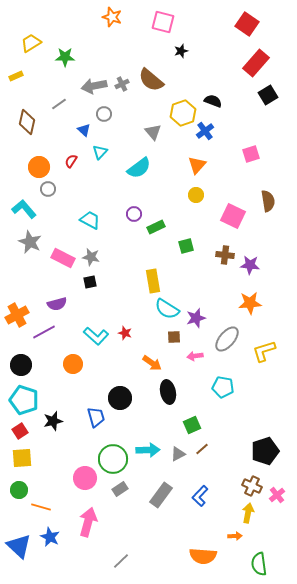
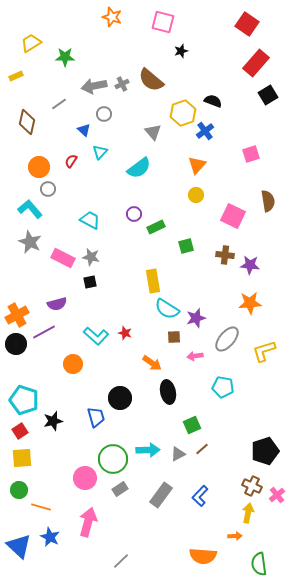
cyan L-shape at (24, 209): moved 6 px right
black circle at (21, 365): moved 5 px left, 21 px up
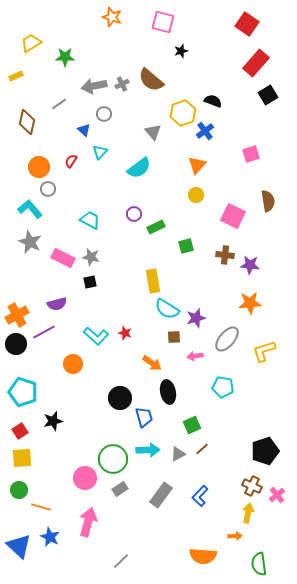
cyan pentagon at (24, 400): moved 1 px left, 8 px up
blue trapezoid at (96, 417): moved 48 px right
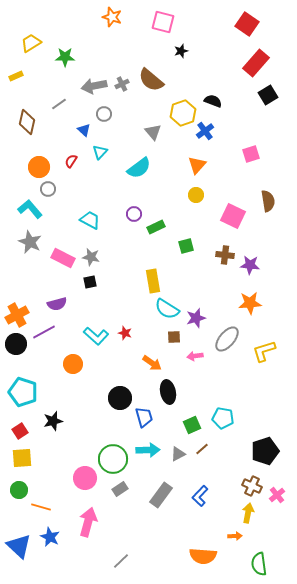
cyan pentagon at (223, 387): moved 31 px down
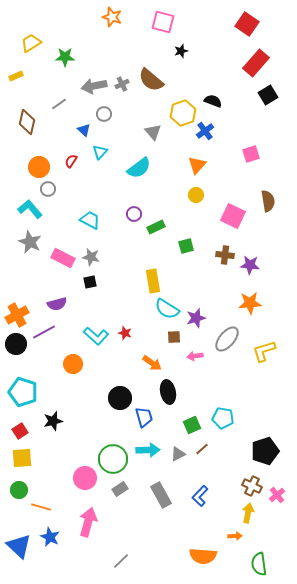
gray rectangle at (161, 495): rotated 65 degrees counterclockwise
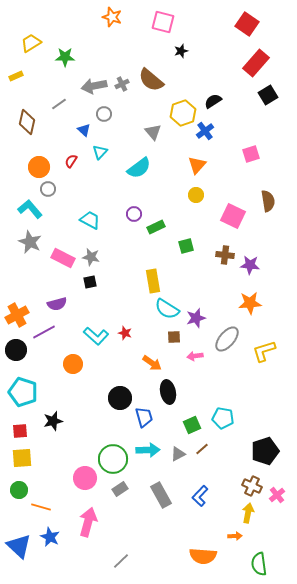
black semicircle at (213, 101): rotated 54 degrees counterclockwise
black circle at (16, 344): moved 6 px down
red square at (20, 431): rotated 28 degrees clockwise
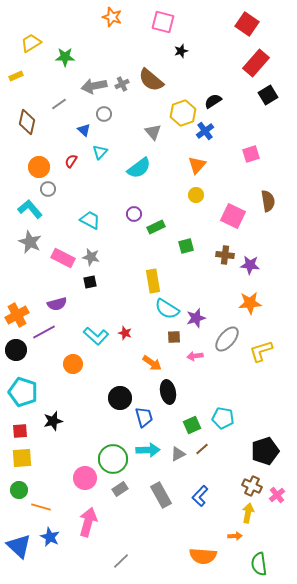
yellow L-shape at (264, 351): moved 3 px left
